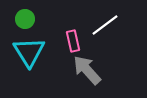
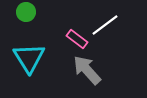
green circle: moved 1 px right, 7 px up
pink rectangle: moved 4 px right, 2 px up; rotated 40 degrees counterclockwise
cyan triangle: moved 6 px down
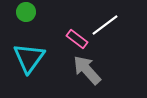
cyan triangle: rotated 8 degrees clockwise
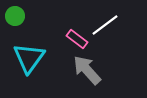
green circle: moved 11 px left, 4 px down
